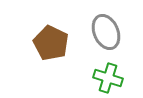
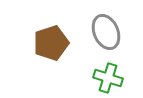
brown pentagon: rotated 28 degrees clockwise
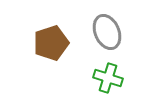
gray ellipse: moved 1 px right
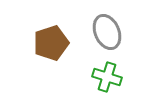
green cross: moved 1 px left, 1 px up
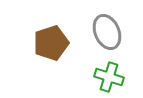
green cross: moved 2 px right
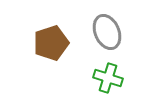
green cross: moved 1 px left, 1 px down
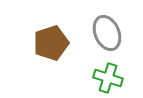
gray ellipse: moved 1 px down
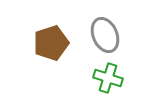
gray ellipse: moved 2 px left, 2 px down
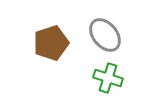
gray ellipse: rotated 16 degrees counterclockwise
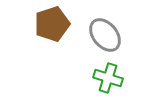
brown pentagon: moved 1 px right, 19 px up
